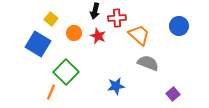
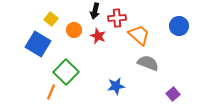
orange circle: moved 3 px up
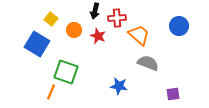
blue square: moved 1 px left
green square: rotated 25 degrees counterclockwise
blue star: moved 3 px right; rotated 18 degrees clockwise
purple square: rotated 32 degrees clockwise
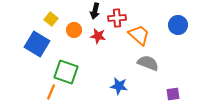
blue circle: moved 1 px left, 1 px up
red star: rotated 14 degrees counterclockwise
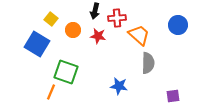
orange circle: moved 1 px left
gray semicircle: rotated 70 degrees clockwise
purple square: moved 2 px down
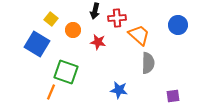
red star: moved 6 px down
blue star: moved 4 px down
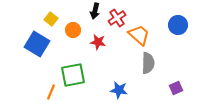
red cross: rotated 30 degrees counterclockwise
green square: moved 7 px right, 3 px down; rotated 30 degrees counterclockwise
purple square: moved 3 px right, 8 px up; rotated 16 degrees counterclockwise
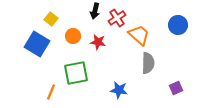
orange circle: moved 6 px down
green square: moved 3 px right, 2 px up
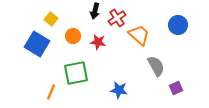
gray semicircle: moved 8 px right, 3 px down; rotated 30 degrees counterclockwise
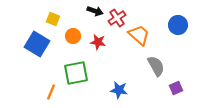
black arrow: rotated 84 degrees counterclockwise
yellow square: moved 2 px right; rotated 16 degrees counterclockwise
